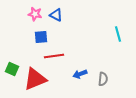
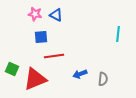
cyan line: rotated 21 degrees clockwise
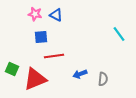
cyan line: moved 1 px right; rotated 42 degrees counterclockwise
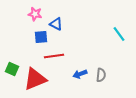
blue triangle: moved 9 px down
gray semicircle: moved 2 px left, 4 px up
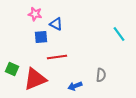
red line: moved 3 px right, 1 px down
blue arrow: moved 5 px left, 12 px down
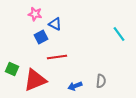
blue triangle: moved 1 px left
blue square: rotated 24 degrees counterclockwise
gray semicircle: moved 6 px down
red triangle: moved 1 px down
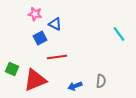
blue square: moved 1 px left, 1 px down
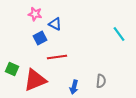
blue arrow: moved 1 px left, 1 px down; rotated 56 degrees counterclockwise
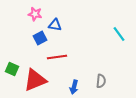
blue triangle: moved 1 px down; rotated 16 degrees counterclockwise
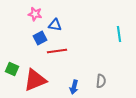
cyan line: rotated 28 degrees clockwise
red line: moved 6 px up
